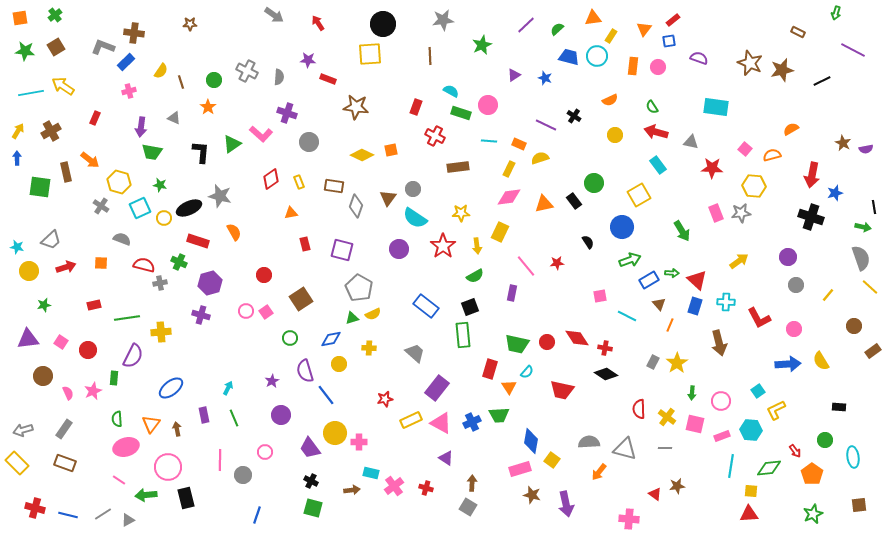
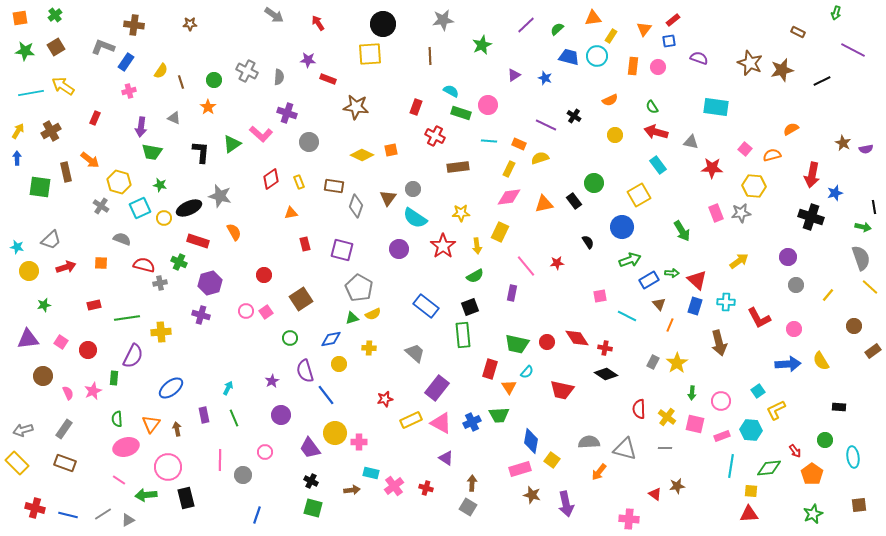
brown cross at (134, 33): moved 8 px up
blue rectangle at (126, 62): rotated 12 degrees counterclockwise
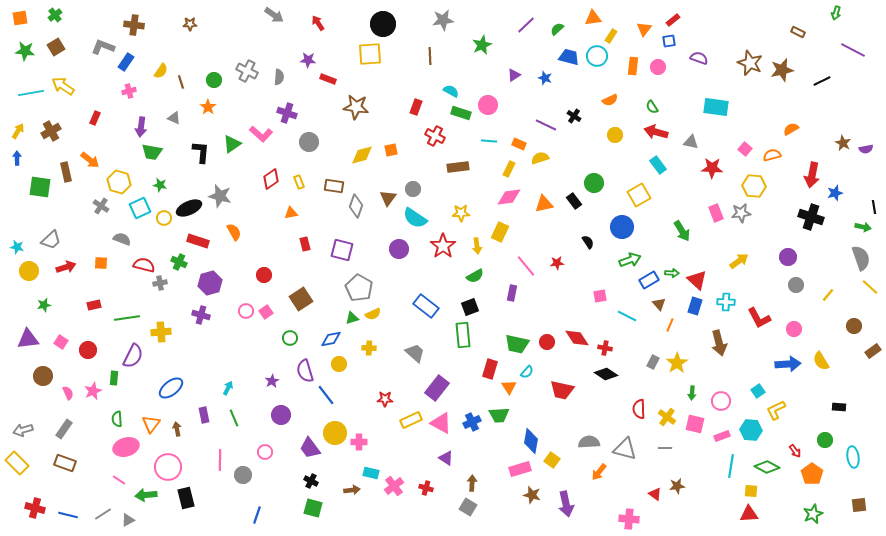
yellow diamond at (362, 155): rotated 40 degrees counterclockwise
red star at (385, 399): rotated 14 degrees clockwise
green diamond at (769, 468): moved 2 px left, 1 px up; rotated 35 degrees clockwise
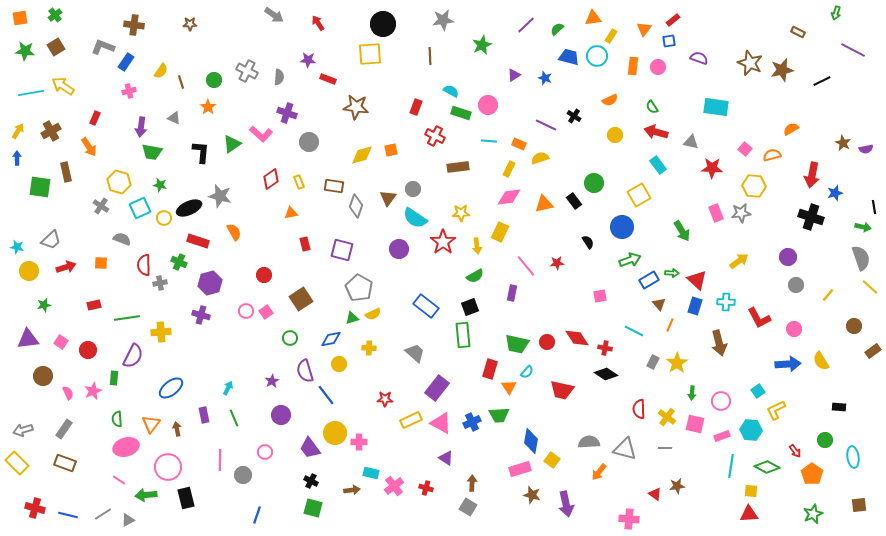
orange arrow at (90, 160): moved 1 px left, 13 px up; rotated 18 degrees clockwise
red star at (443, 246): moved 4 px up
red semicircle at (144, 265): rotated 105 degrees counterclockwise
cyan line at (627, 316): moved 7 px right, 15 px down
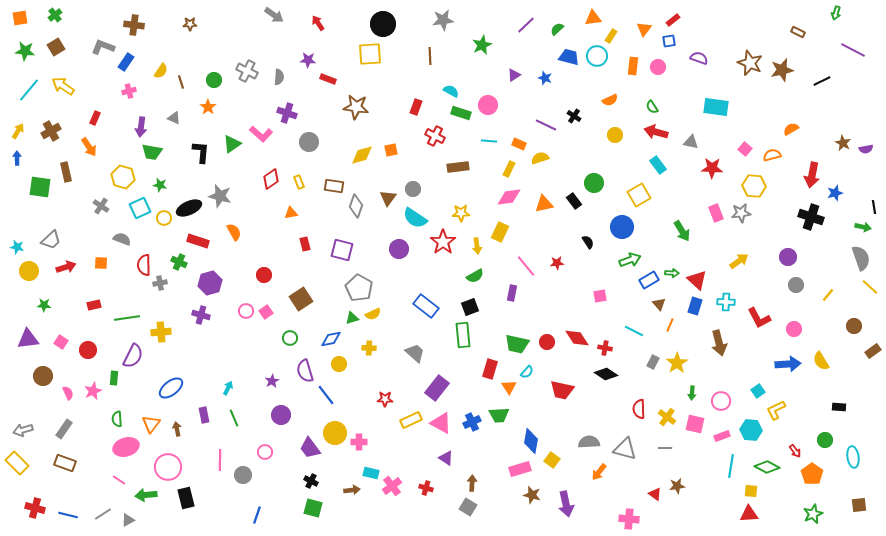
cyan line at (31, 93): moved 2 px left, 3 px up; rotated 40 degrees counterclockwise
yellow hexagon at (119, 182): moved 4 px right, 5 px up
green star at (44, 305): rotated 16 degrees clockwise
pink cross at (394, 486): moved 2 px left
